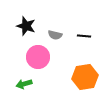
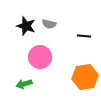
gray semicircle: moved 6 px left, 11 px up
pink circle: moved 2 px right
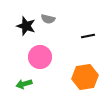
gray semicircle: moved 1 px left, 5 px up
black line: moved 4 px right; rotated 16 degrees counterclockwise
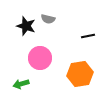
pink circle: moved 1 px down
orange hexagon: moved 5 px left, 3 px up
green arrow: moved 3 px left
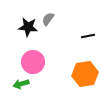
gray semicircle: rotated 112 degrees clockwise
black star: moved 2 px right, 1 px down; rotated 12 degrees counterclockwise
pink circle: moved 7 px left, 4 px down
orange hexagon: moved 5 px right
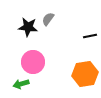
black line: moved 2 px right
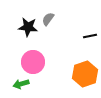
orange hexagon: rotated 10 degrees counterclockwise
